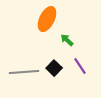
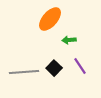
orange ellipse: moved 3 px right; rotated 15 degrees clockwise
green arrow: moved 2 px right; rotated 48 degrees counterclockwise
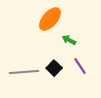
green arrow: rotated 32 degrees clockwise
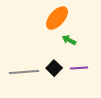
orange ellipse: moved 7 px right, 1 px up
purple line: moved 1 px left, 2 px down; rotated 60 degrees counterclockwise
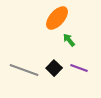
green arrow: rotated 24 degrees clockwise
purple line: rotated 24 degrees clockwise
gray line: moved 2 px up; rotated 24 degrees clockwise
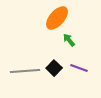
gray line: moved 1 px right, 1 px down; rotated 24 degrees counterclockwise
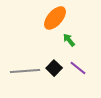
orange ellipse: moved 2 px left
purple line: moved 1 px left; rotated 18 degrees clockwise
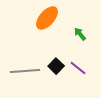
orange ellipse: moved 8 px left
green arrow: moved 11 px right, 6 px up
black square: moved 2 px right, 2 px up
